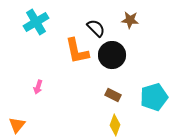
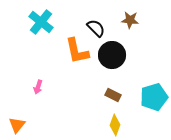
cyan cross: moved 5 px right; rotated 20 degrees counterclockwise
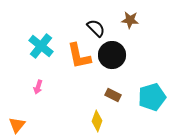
cyan cross: moved 24 px down
orange L-shape: moved 2 px right, 5 px down
cyan pentagon: moved 2 px left
yellow diamond: moved 18 px left, 4 px up
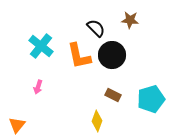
cyan pentagon: moved 1 px left, 2 px down
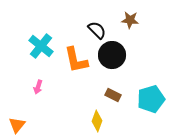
black semicircle: moved 1 px right, 2 px down
orange L-shape: moved 3 px left, 4 px down
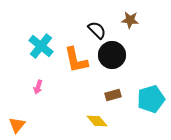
brown rectangle: rotated 42 degrees counterclockwise
yellow diamond: rotated 60 degrees counterclockwise
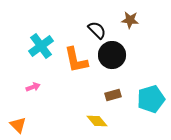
cyan cross: rotated 15 degrees clockwise
pink arrow: moved 5 px left; rotated 128 degrees counterclockwise
orange triangle: moved 1 px right; rotated 24 degrees counterclockwise
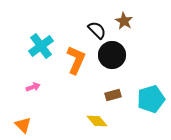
brown star: moved 6 px left, 1 px down; rotated 24 degrees clockwise
orange L-shape: rotated 144 degrees counterclockwise
orange triangle: moved 5 px right
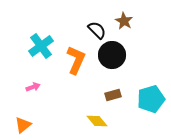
orange triangle: rotated 36 degrees clockwise
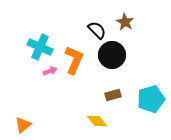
brown star: moved 1 px right, 1 px down
cyan cross: moved 1 px left, 1 px down; rotated 30 degrees counterclockwise
orange L-shape: moved 2 px left
pink arrow: moved 17 px right, 16 px up
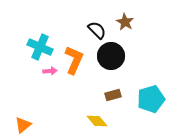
black circle: moved 1 px left, 1 px down
pink arrow: rotated 16 degrees clockwise
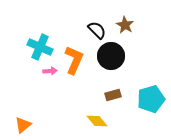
brown star: moved 3 px down
